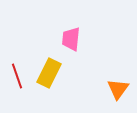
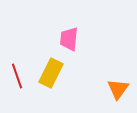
pink trapezoid: moved 2 px left
yellow rectangle: moved 2 px right
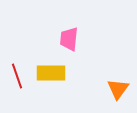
yellow rectangle: rotated 64 degrees clockwise
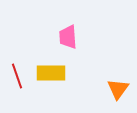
pink trapezoid: moved 1 px left, 2 px up; rotated 10 degrees counterclockwise
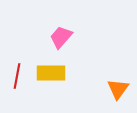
pink trapezoid: moved 7 px left; rotated 45 degrees clockwise
red line: rotated 30 degrees clockwise
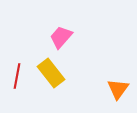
yellow rectangle: rotated 52 degrees clockwise
